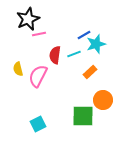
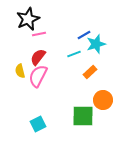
red semicircle: moved 17 px left, 2 px down; rotated 30 degrees clockwise
yellow semicircle: moved 2 px right, 2 px down
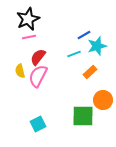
pink line: moved 10 px left, 3 px down
cyan star: moved 1 px right, 2 px down
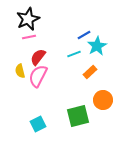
cyan star: rotated 12 degrees counterclockwise
green square: moved 5 px left; rotated 15 degrees counterclockwise
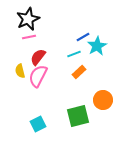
blue line: moved 1 px left, 2 px down
orange rectangle: moved 11 px left
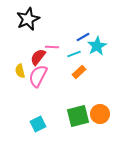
pink line: moved 23 px right, 10 px down; rotated 16 degrees clockwise
orange circle: moved 3 px left, 14 px down
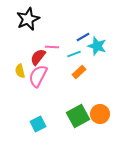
cyan star: rotated 24 degrees counterclockwise
green square: rotated 15 degrees counterclockwise
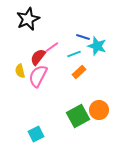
blue line: rotated 48 degrees clockwise
pink line: rotated 40 degrees counterclockwise
orange circle: moved 1 px left, 4 px up
cyan square: moved 2 px left, 10 px down
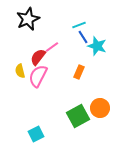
blue line: rotated 40 degrees clockwise
cyan line: moved 5 px right, 29 px up
orange rectangle: rotated 24 degrees counterclockwise
orange circle: moved 1 px right, 2 px up
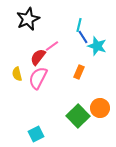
cyan line: rotated 56 degrees counterclockwise
pink line: moved 1 px up
yellow semicircle: moved 3 px left, 3 px down
pink semicircle: moved 2 px down
green square: rotated 15 degrees counterclockwise
